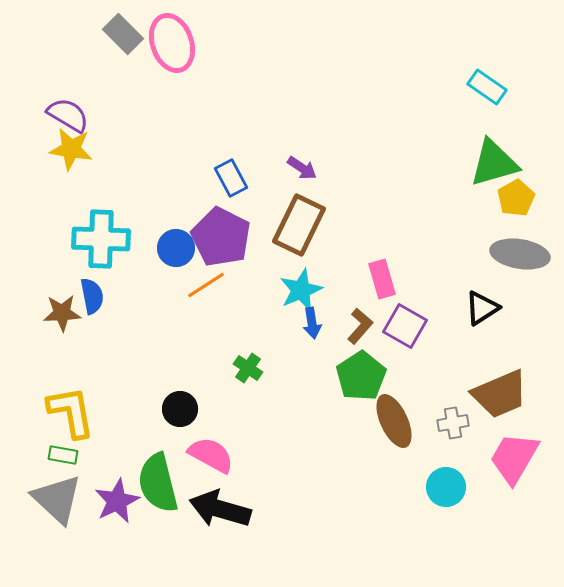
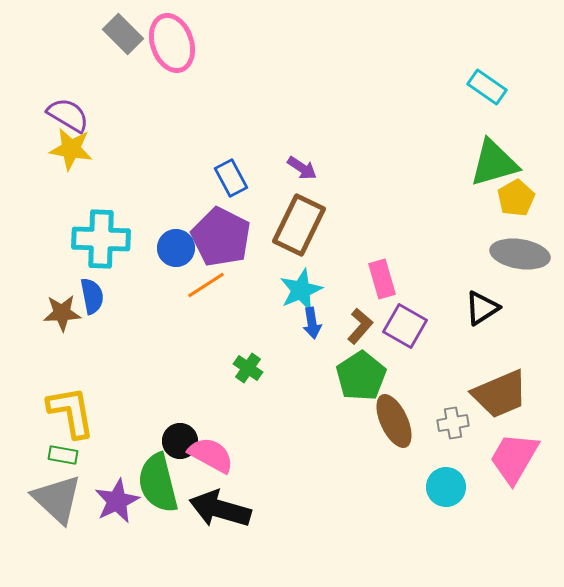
black circle: moved 32 px down
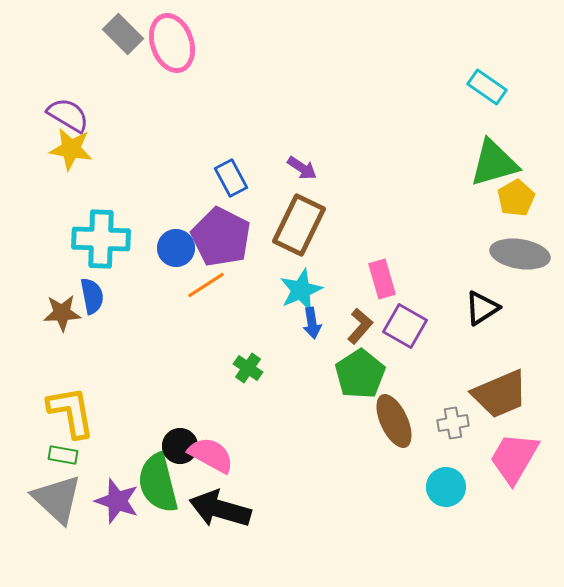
green pentagon: moved 1 px left, 2 px up
black circle: moved 5 px down
purple star: rotated 27 degrees counterclockwise
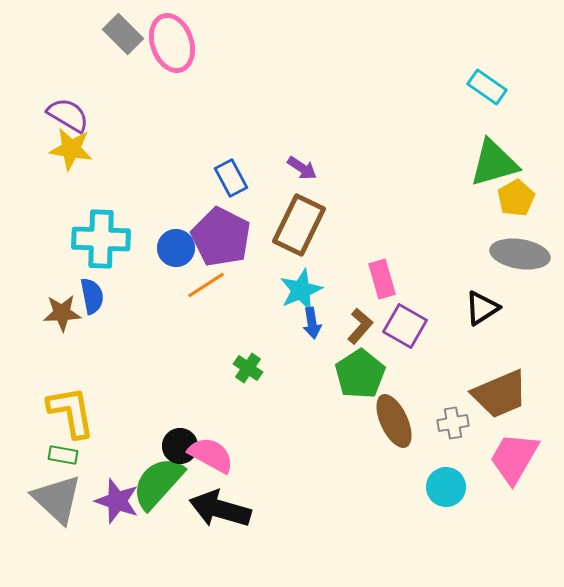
green semicircle: rotated 56 degrees clockwise
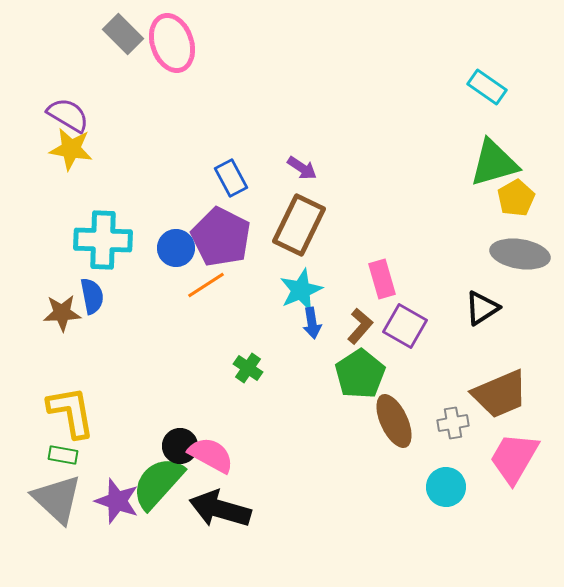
cyan cross: moved 2 px right, 1 px down
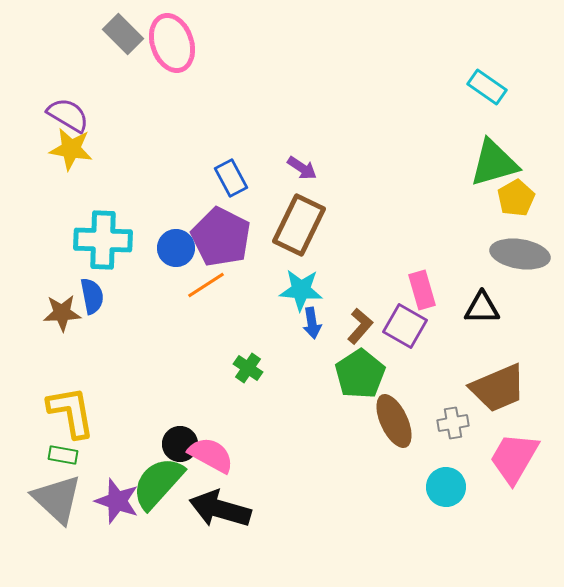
pink rectangle: moved 40 px right, 11 px down
cyan star: rotated 27 degrees clockwise
black triangle: rotated 33 degrees clockwise
brown trapezoid: moved 2 px left, 6 px up
black circle: moved 2 px up
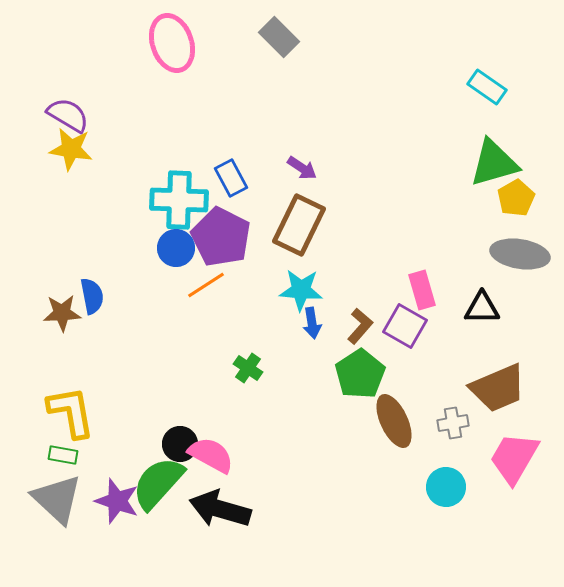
gray rectangle: moved 156 px right, 3 px down
cyan cross: moved 76 px right, 40 px up
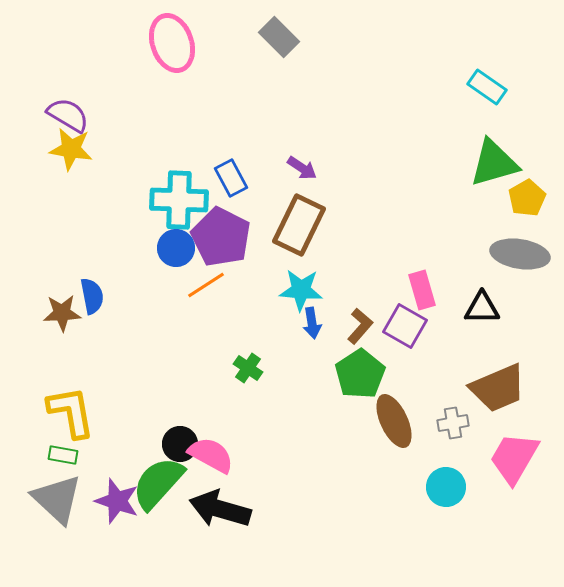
yellow pentagon: moved 11 px right
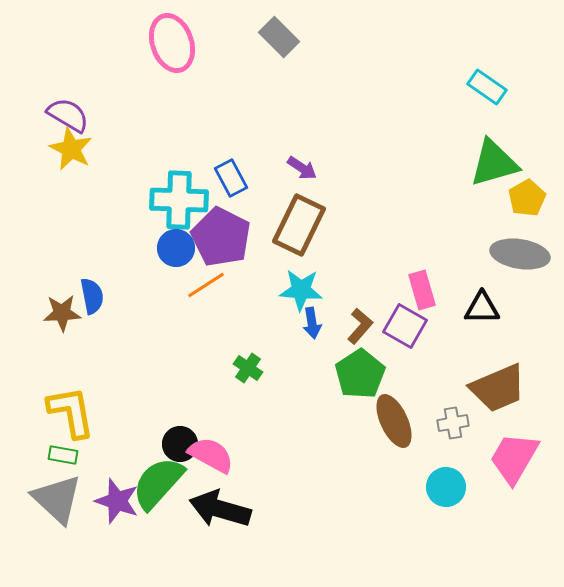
yellow star: rotated 18 degrees clockwise
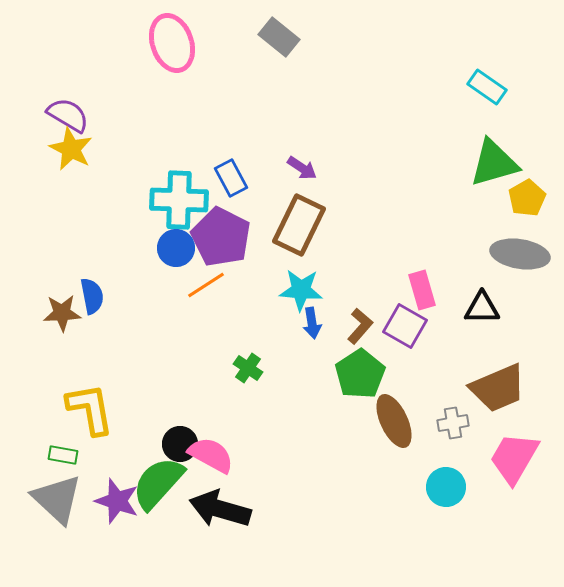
gray rectangle: rotated 6 degrees counterclockwise
yellow L-shape: moved 19 px right, 3 px up
